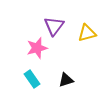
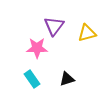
pink star: rotated 15 degrees clockwise
black triangle: moved 1 px right, 1 px up
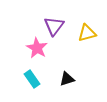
pink star: rotated 30 degrees clockwise
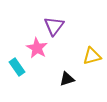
yellow triangle: moved 5 px right, 23 px down
cyan rectangle: moved 15 px left, 12 px up
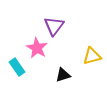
black triangle: moved 4 px left, 4 px up
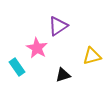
purple triangle: moved 4 px right; rotated 20 degrees clockwise
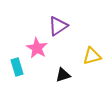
cyan rectangle: rotated 18 degrees clockwise
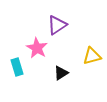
purple triangle: moved 1 px left, 1 px up
black triangle: moved 2 px left, 2 px up; rotated 14 degrees counterclockwise
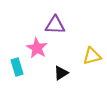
purple triangle: moved 2 px left; rotated 35 degrees clockwise
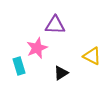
pink star: rotated 20 degrees clockwise
yellow triangle: rotated 42 degrees clockwise
cyan rectangle: moved 2 px right, 1 px up
